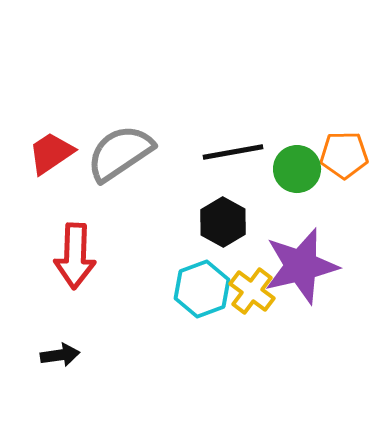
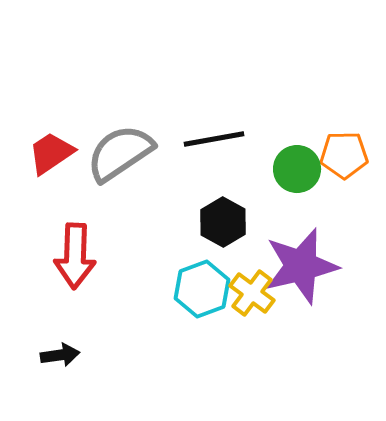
black line: moved 19 px left, 13 px up
yellow cross: moved 2 px down
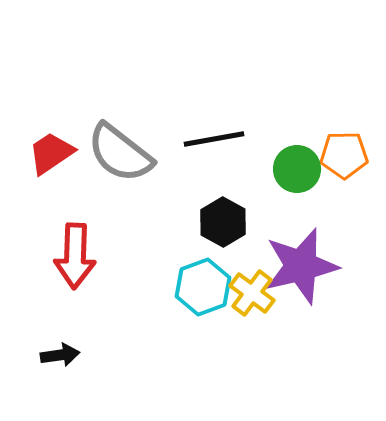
gray semicircle: rotated 108 degrees counterclockwise
cyan hexagon: moved 1 px right, 2 px up
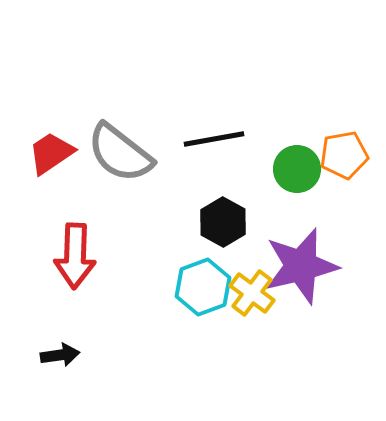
orange pentagon: rotated 9 degrees counterclockwise
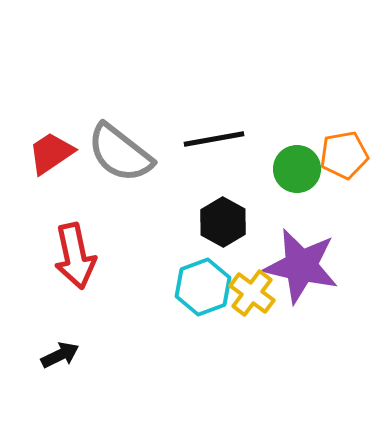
red arrow: rotated 14 degrees counterclockwise
purple star: rotated 26 degrees clockwise
black arrow: rotated 18 degrees counterclockwise
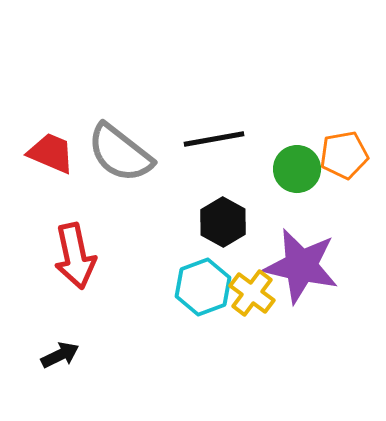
red trapezoid: rotated 57 degrees clockwise
